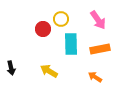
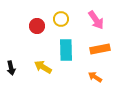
pink arrow: moved 2 px left
red circle: moved 6 px left, 3 px up
cyan rectangle: moved 5 px left, 6 px down
yellow arrow: moved 6 px left, 4 px up
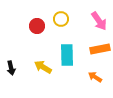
pink arrow: moved 3 px right, 1 px down
cyan rectangle: moved 1 px right, 5 px down
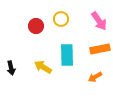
red circle: moved 1 px left
orange arrow: rotated 64 degrees counterclockwise
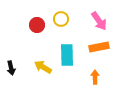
red circle: moved 1 px right, 1 px up
orange rectangle: moved 1 px left, 2 px up
orange arrow: rotated 120 degrees clockwise
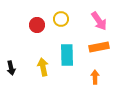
yellow arrow: rotated 48 degrees clockwise
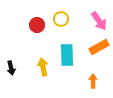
orange rectangle: rotated 18 degrees counterclockwise
orange arrow: moved 2 px left, 4 px down
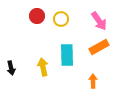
red circle: moved 9 px up
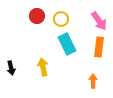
orange rectangle: rotated 54 degrees counterclockwise
cyan rectangle: moved 11 px up; rotated 25 degrees counterclockwise
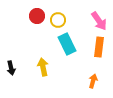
yellow circle: moved 3 px left, 1 px down
orange arrow: rotated 16 degrees clockwise
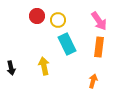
yellow arrow: moved 1 px right, 1 px up
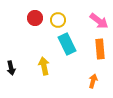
red circle: moved 2 px left, 2 px down
pink arrow: rotated 18 degrees counterclockwise
orange rectangle: moved 1 px right, 2 px down; rotated 12 degrees counterclockwise
